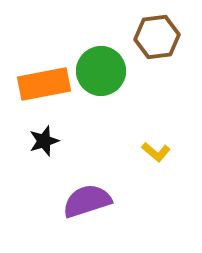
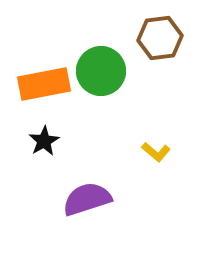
brown hexagon: moved 3 px right, 1 px down
black star: rotated 12 degrees counterclockwise
purple semicircle: moved 2 px up
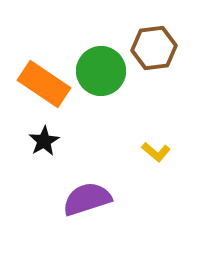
brown hexagon: moved 6 px left, 10 px down
orange rectangle: rotated 45 degrees clockwise
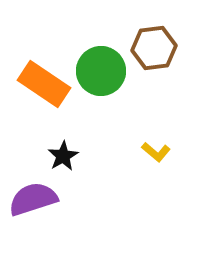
black star: moved 19 px right, 15 px down
purple semicircle: moved 54 px left
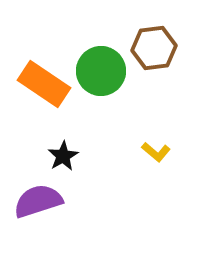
purple semicircle: moved 5 px right, 2 px down
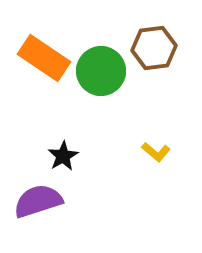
orange rectangle: moved 26 px up
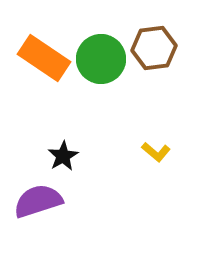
green circle: moved 12 px up
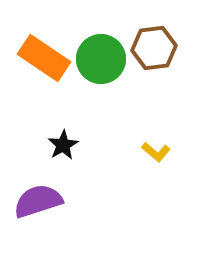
black star: moved 11 px up
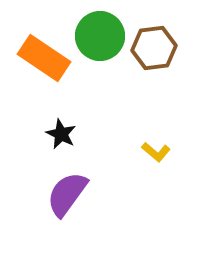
green circle: moved 1 px left, 23 px up
black star: moved 2 px left, 11 px up; rotated 16 degrees counterclockwise
purple semicircle: moved 29 px right, 7 px up; rotated 36 degrees counterclockwise
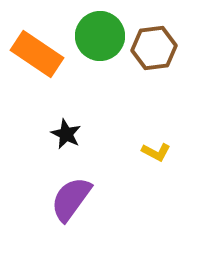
orange rectangle: moved 7 px left, 4 px up
black star: moved 5 px right
yellow L-shape: rotated 12 degrees counterclockwise
purple semicircle: moved 4 px right, 5 px down
